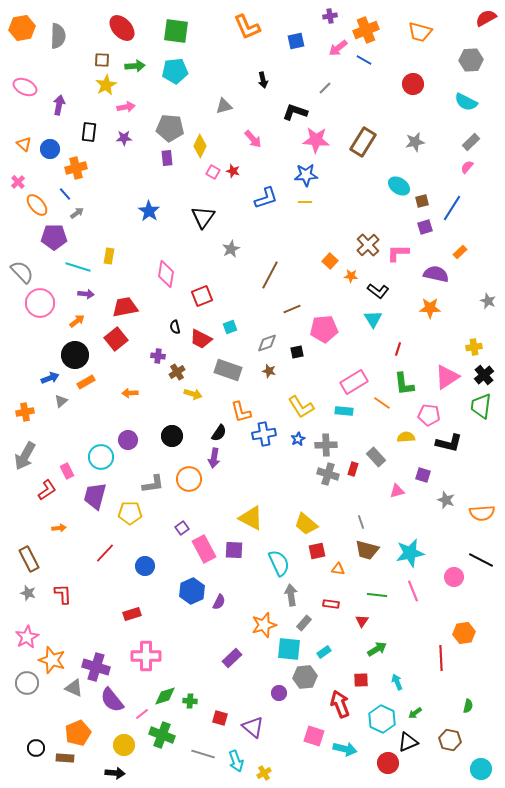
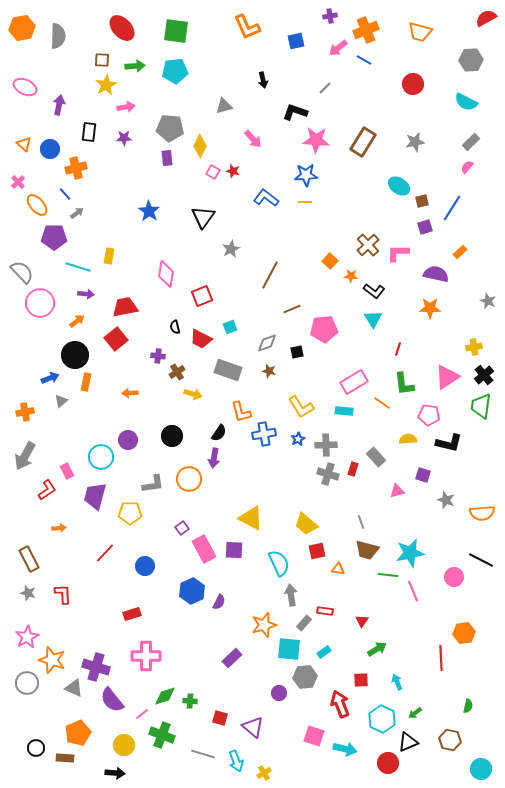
blue L-shape at (266, 198): rotated 125 degrees counterclockwise
black L-shape at (378, 291): moved 4 px left
orange rectangle at (86, 382): rotated 48 degrees counterclockwise
yellow semicircle at (406, 437): moved 2 px right, 2 px down
green line at (377, 595): moved 11 px right, 20 px up
red rectangle at (331, 604): moved 6 px left, 7 px down
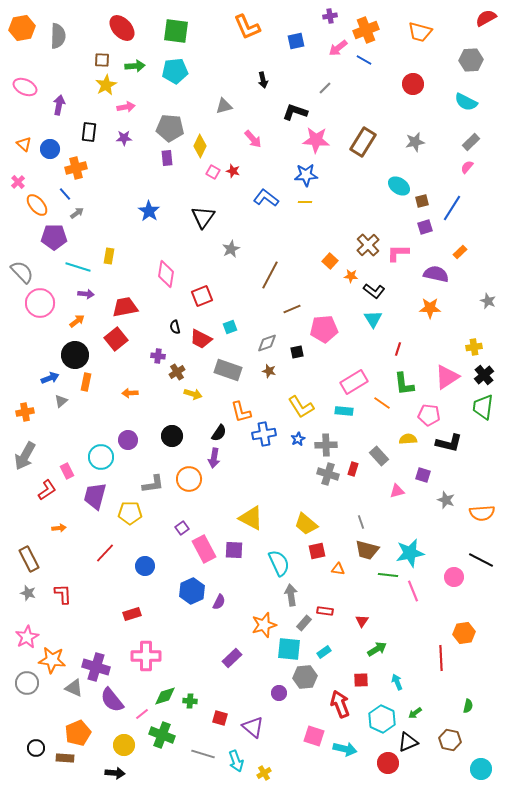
green trapezoid at (481, 406): moved 2 px right, 1 px down
gray rectangle at (376, 457): moved 3 px right, 1 px up
orange star at (52, 660): rotated 12 degrees counterclockwise
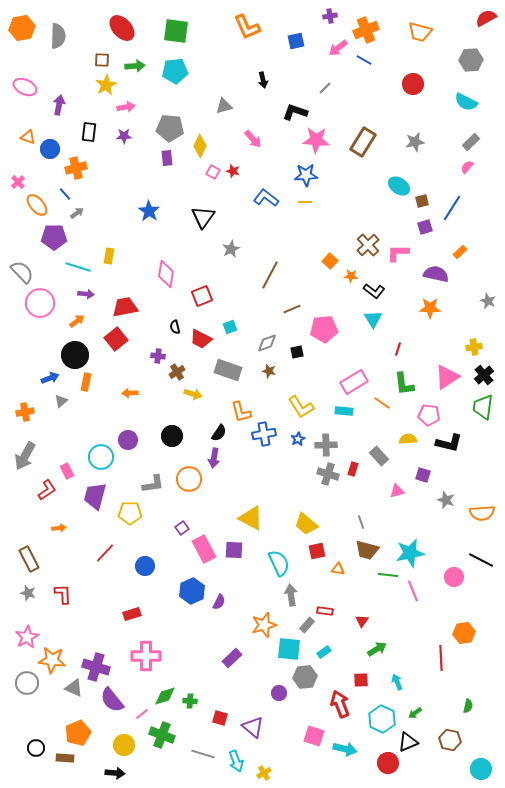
purple star at (124, 138): moved 2 px up
orange triangle at (24, 144): moved 4 px right, 7 px up; rotated 21 degrees counterclockwise
gray rectangle at (304, 623): moved 3 px right, 2 px down
